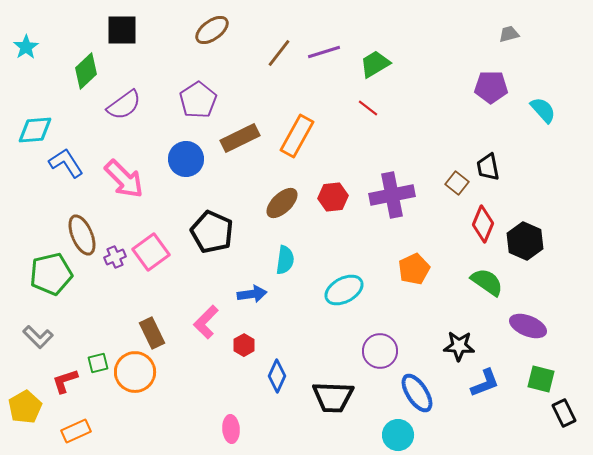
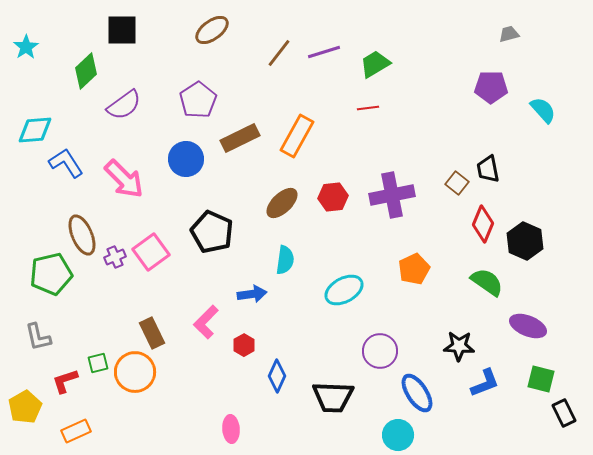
red line at (368, 108): rotated 45 degrees counterclockwise
black trapezoid at (488, 167): moved 2 px down
gray L-shape at (38, 337): rotated 32 degrees clockwise
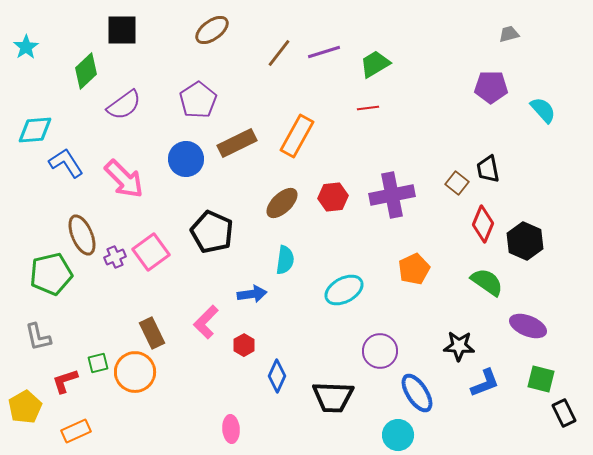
brown rectangle at (240, 138): moved 3 px left, 5 px down
